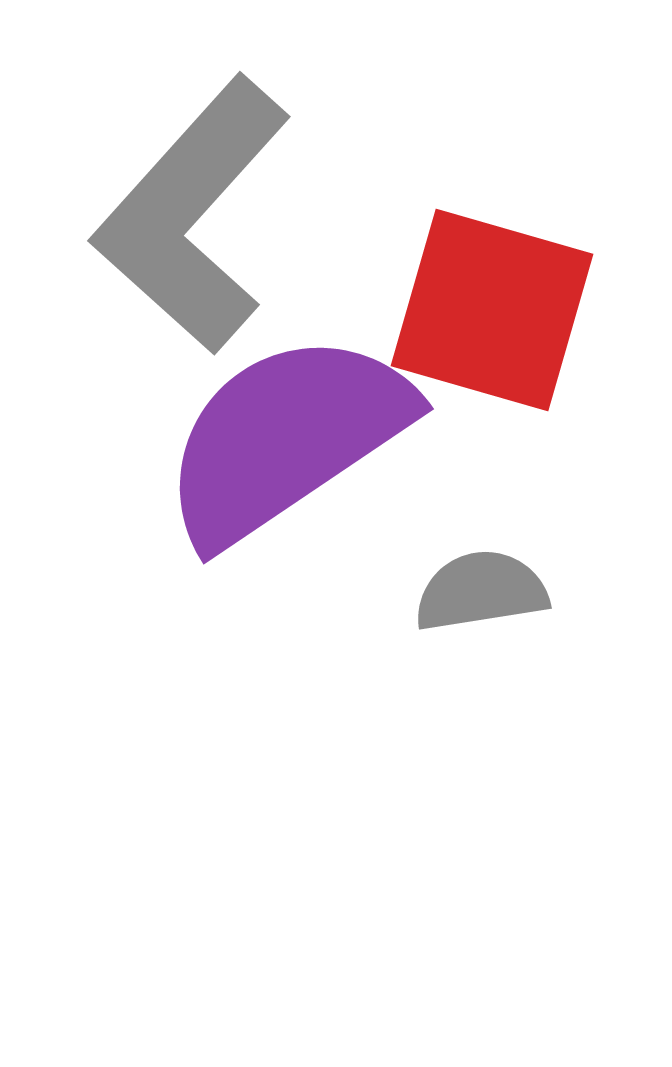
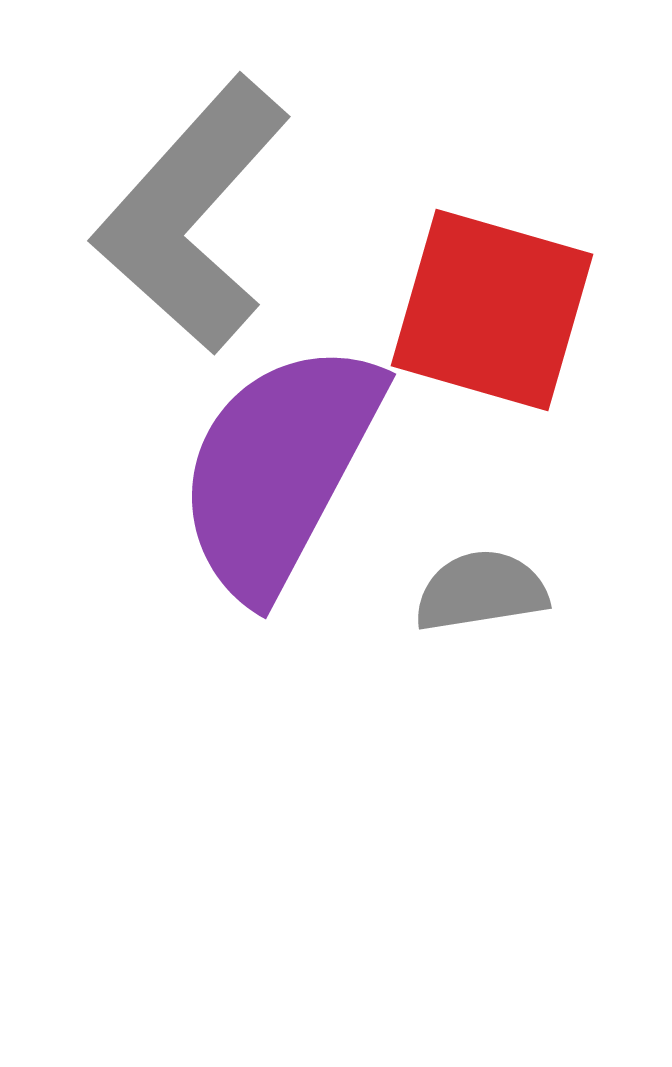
purple semicircle: moved 7 px left, 31 px down; rotated 28 degrees counterclockwise
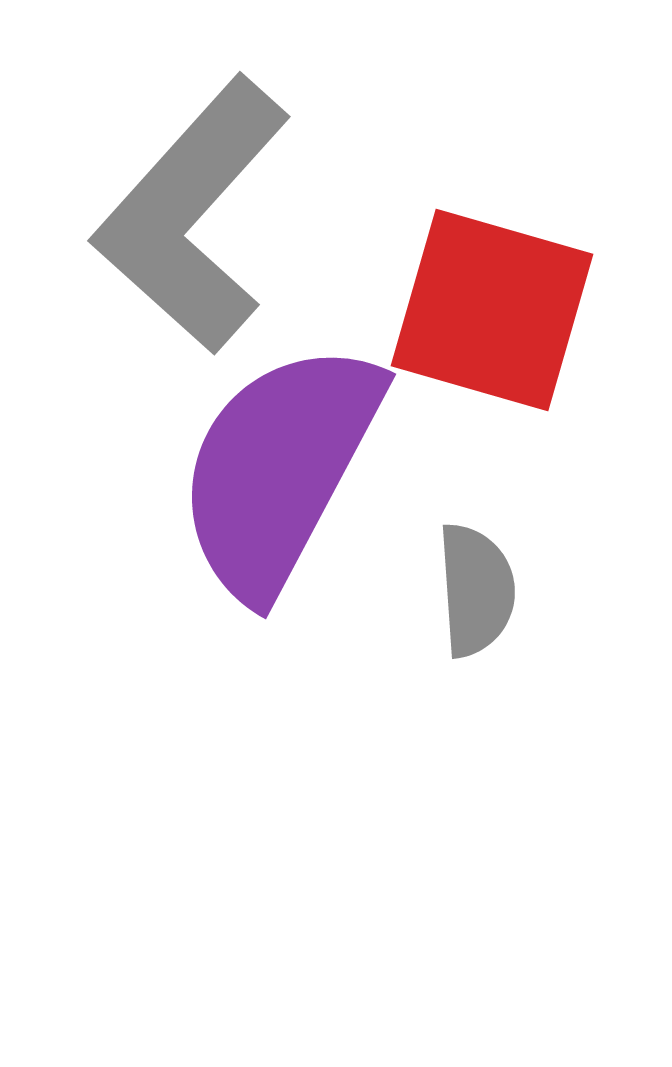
gray semicircle: moved 5 px left, 1 px up; rotated 95 degrees clockwise
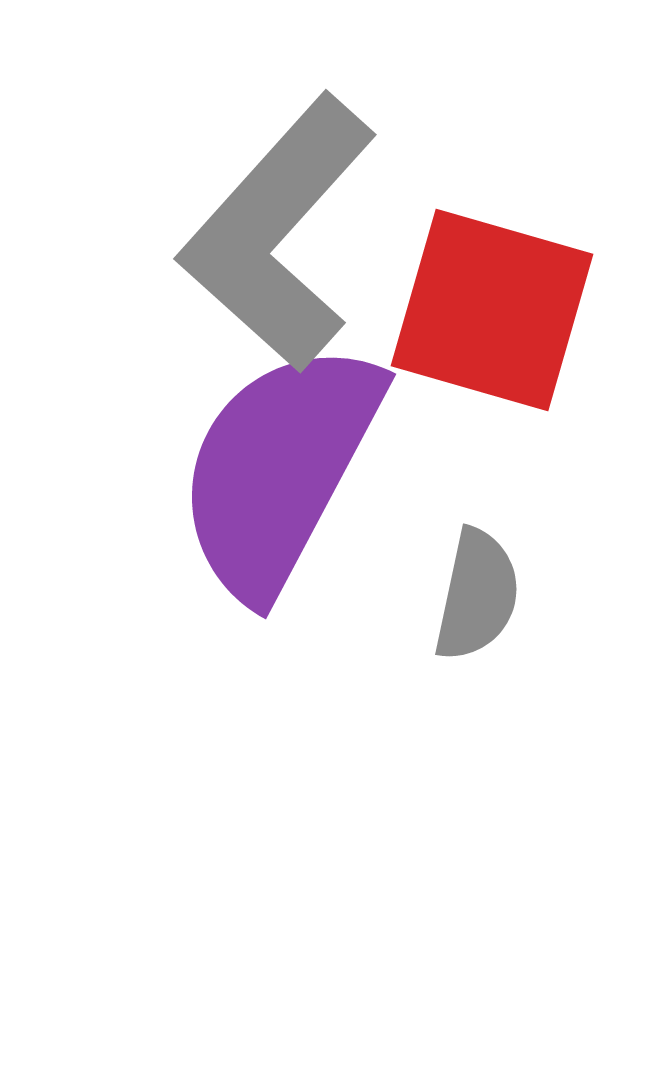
gray L-shape: moved 86 px right, 18 px down
gray semicircle: moved 1 px right, 5 px down; rotated 16 degrees clockwise
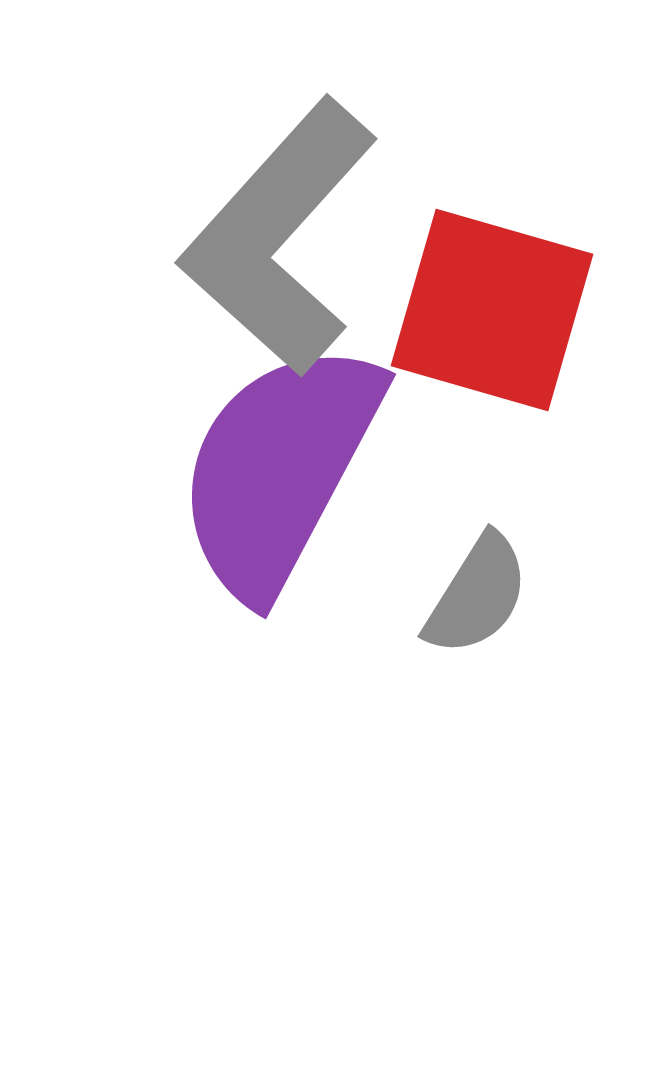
gray L-shape: moved 1 px right, 4 px down
gray semicircle: rotated 20 degrees clockwise
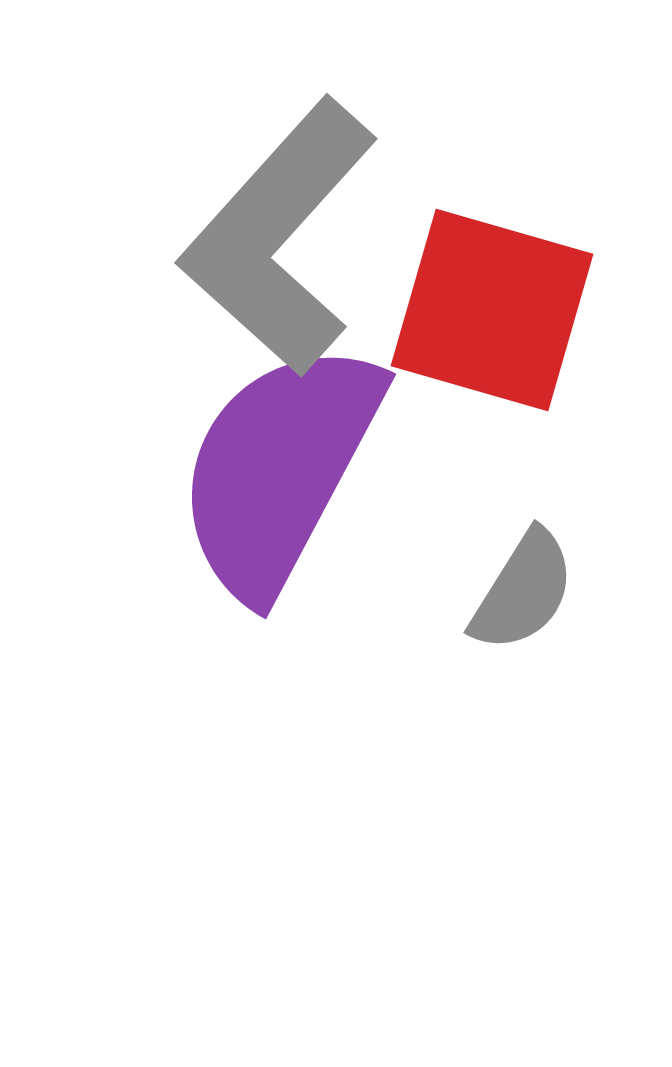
gray semicircle: moved 46 px right, 4 px up
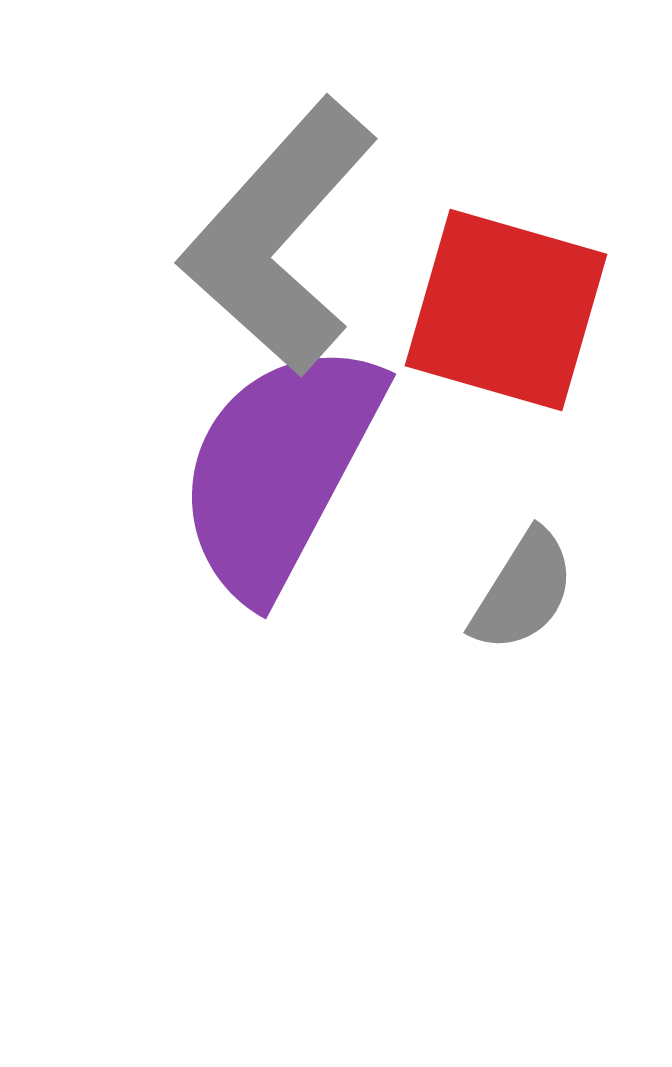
red square: moved 14 px right
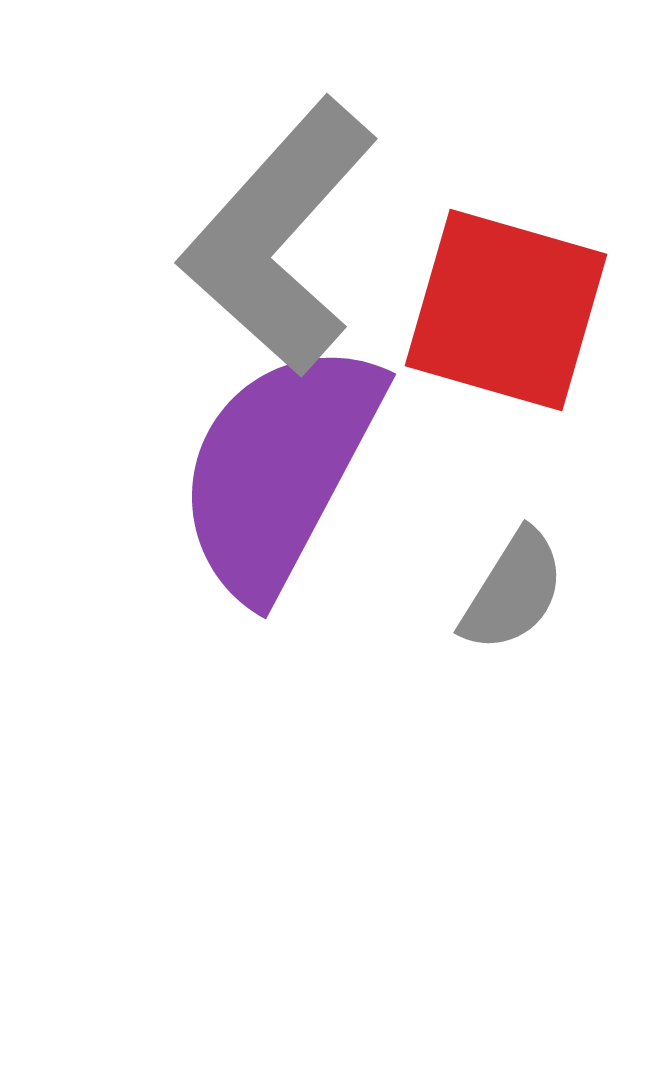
gray semicircle: moved 10 px left
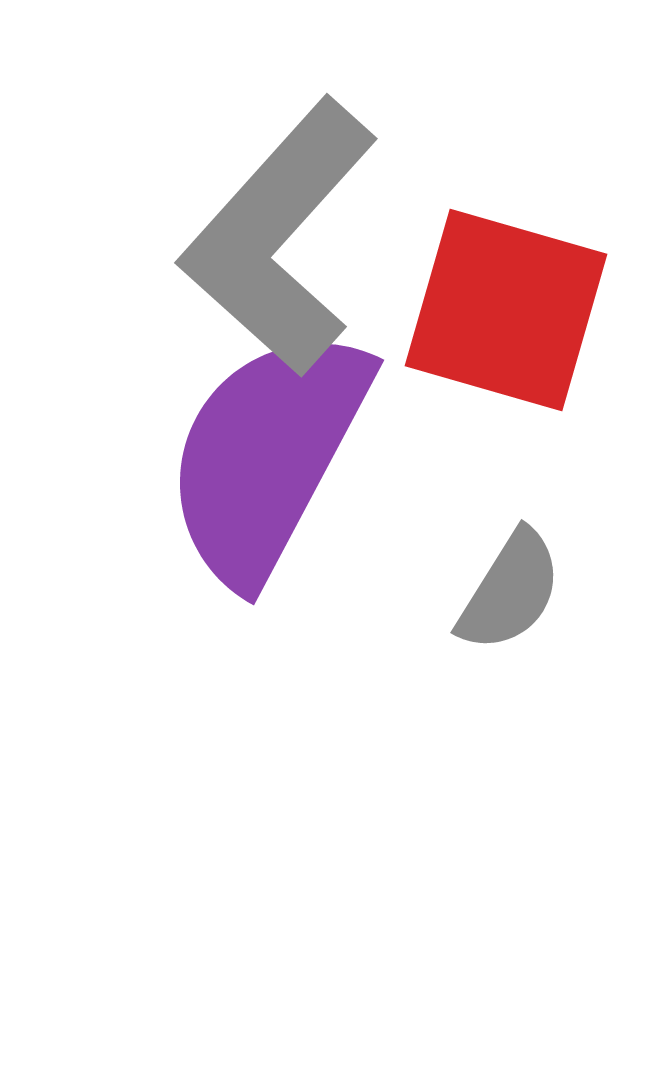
purple semicircle: moved 12 px left, 14 px up
gray semicircle: moved 3 px left
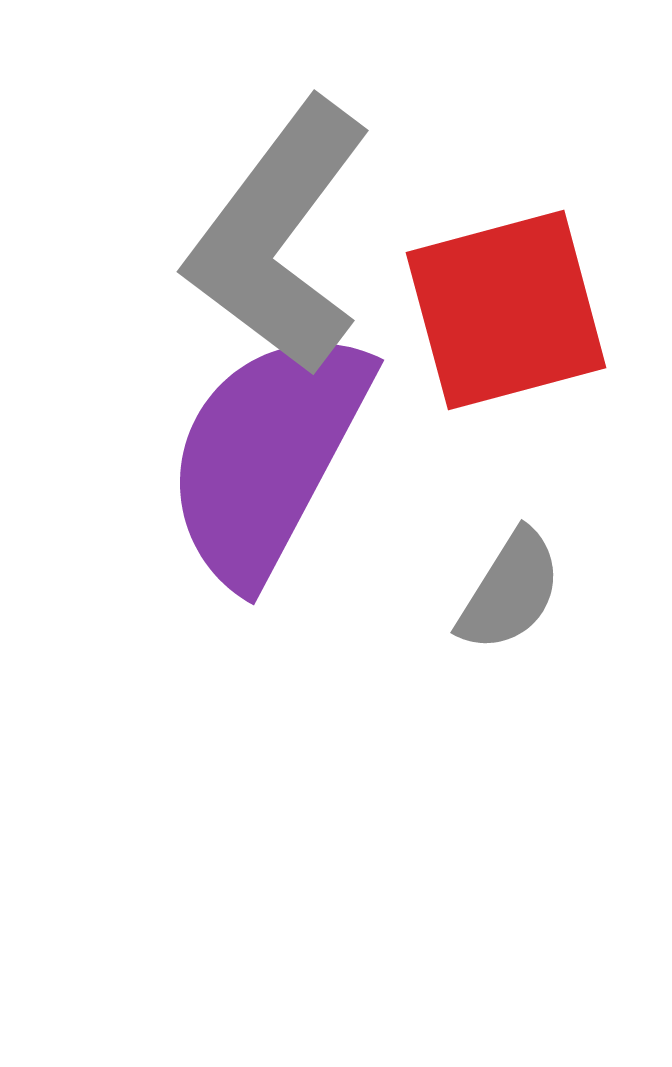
gray L-shape: rotated 5 degrees counterclockwise
red square: rotated 31 degrees counterclockwise
